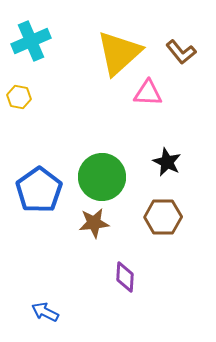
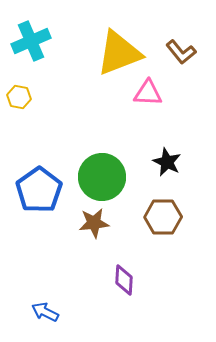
yellow triangle: rotated 21 degrees clockwise
purple diamond: moved 1 px left, 3 px down
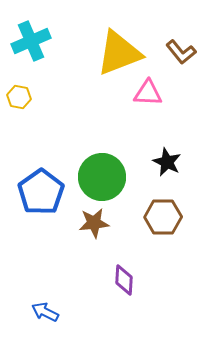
blue pentagon: moved 2 px right, 2 px down
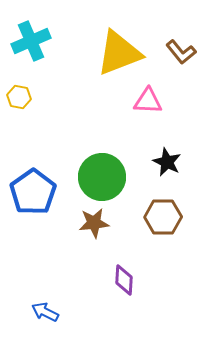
pink triangle: moved 8 px down
blue pentagon: moved 8 px left
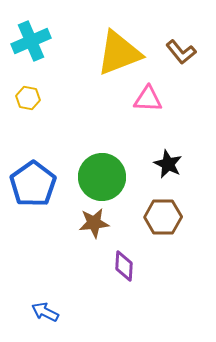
yellow hexagon: moved 9 px right, 1 px down
pink triangle: moved 2 px up
black star: moved 1 px right, 2 px down
blue pentagon: moved 8 px up
purple diamond: moved 14 px up
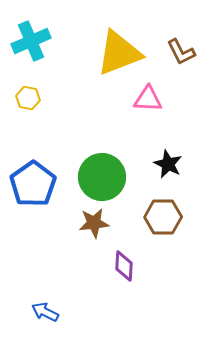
brown L-shape: rotated 12 degrees clockwise
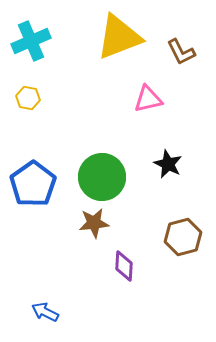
yellow triangle: moved 16 px up
pink triangle: rotated 16 degrees counterclockwise
brown hexagon: moved 20 px right, 20 px down; rotated 15 degrees counterclockwise
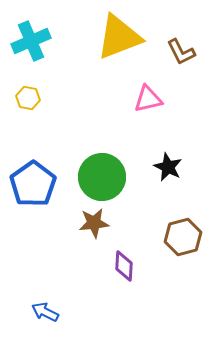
black star: moved 3 px down
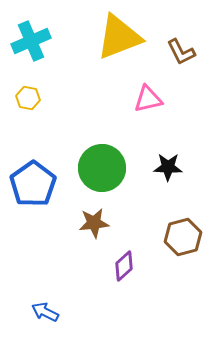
black star: rotated 24 degrees counterclockwise
green circle: moved 9 px up
purple diamond: rotated 44 degrees clockwise
